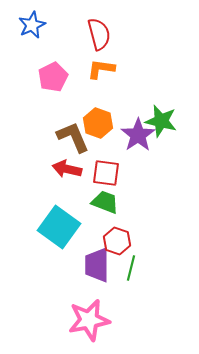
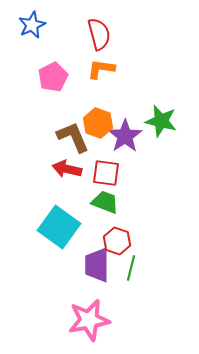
purple star: moved 13 px left, 1 px down
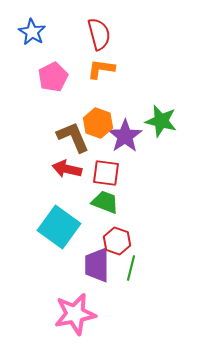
blue star: moved 7 px down; rotated 16 degrees counterclockwise
pink star: moved 14 px left, 6 px up
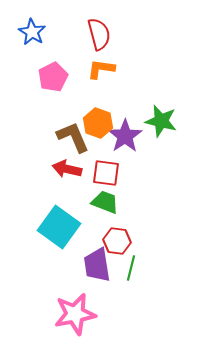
red hexagon: rotated 12 degrees counterclockwise
purple trapezoid: rotated 9 degrees counterclockwise
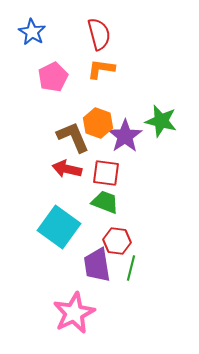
pink star: moved 1 px left, 1 px up; rotated 15 degrees counterclockwise
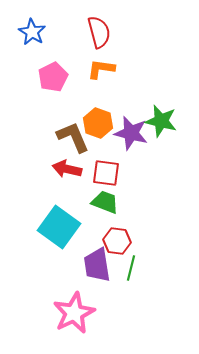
red semicircle: moved 2 px up
purple star: moved 6 px right, 3 px up; rotated 24 degrees counterclockwise
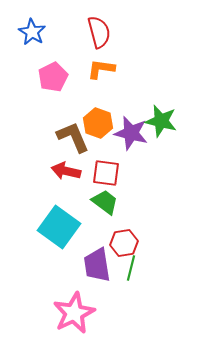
red arrow: moved 1 px left, 2 px down
green trapezoid: rotated 16 degrees clockwise
red hexagon: moved 7 px right, 2 px down; rotated 16 degrees counterclockwise
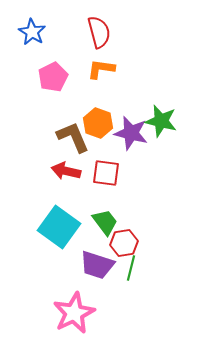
green trapezoid: moved 20 px down; rotated 16 degrees clockwise
purple trapezoid: rotated 63 degrees counterclockwise
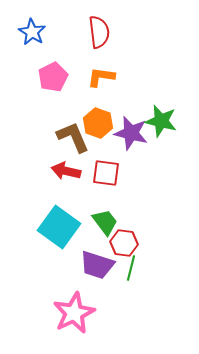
red semicircle: rotated 8 degrees clockwise
orange L-shape: moved 8 px down
red hexagon: rotated 16 degrees clockwise
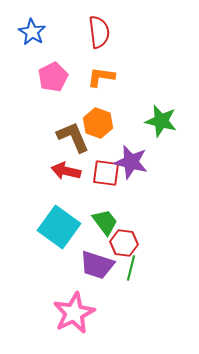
purple star: moved 29 px down
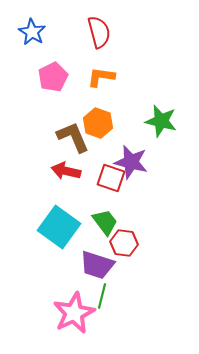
red semicircle: rotated 8 degrees counterclockwise
red square: moved 5 px right, 5 px down; rotated 12 degrees clockwise
green line: moved 29 px left, 28 px down
